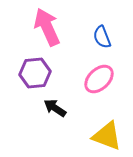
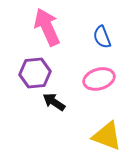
pink ellipse: rotated 28 degrees clockwise
black arrow: moved 1 px left, 6 px up
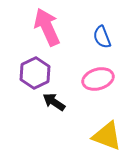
purple hexagon: rotated 20 degrees counterclockwise
pink ellipse: moved 1 px left
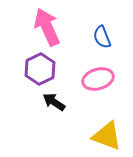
purple hexagon: moved 5 px right, 4 px up
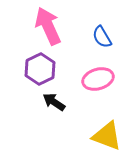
pink arrow: moved 1 px right, 1 px up
blue semicircle: rotated 10 degrees counterclockwise
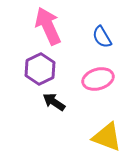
yellow triangle: moved 1 px down
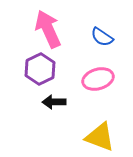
pink arrow: moved 3 px down
blue semicircle: rotated 25 degrees counterclockwise
black arrow: rotated 35 degrees counterclockwise
yellow triangle: moved 7 px left
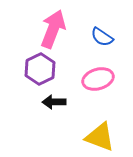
pink arrow: moved 5 px right; rotated 45 degrees clockwise
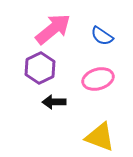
pink arrow: rotated 30 degrees clockwise
blue semicircle: moved 1 px up
purple hexagon: moved 1 px up
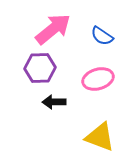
purple hexagon: rotated 24 degrees clockwise
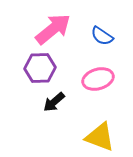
black arrow: rotated 40 degrees counterclockwise
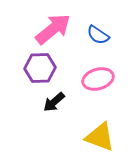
blue semicircle: moved 4 px left, 1 px up
